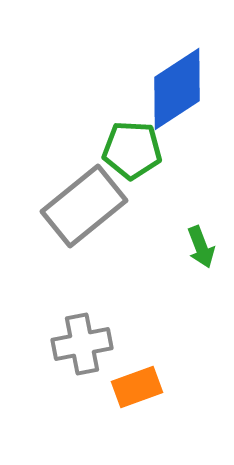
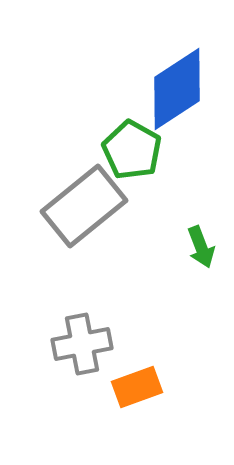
green pentagon: rotated 26 degrees clockwise
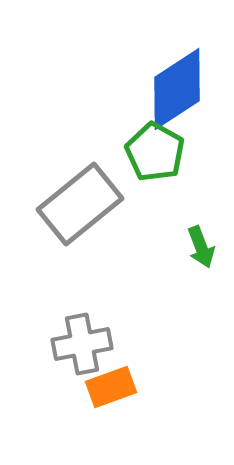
green pentagon: moved 23 px right, 2 px down
gray rectangle: moved 4 px left, 2 px up
orange rectangle: moved 26 px left
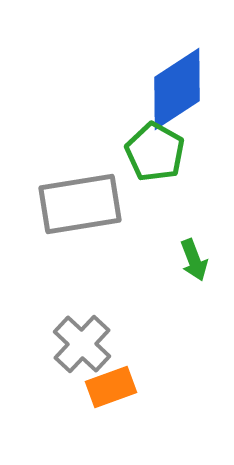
gray rectangle: rotated 30 degrees clockwise
green arrow: moved 7 px left, 13 px down
gray cross: rotated 36 degrees counterclockwise
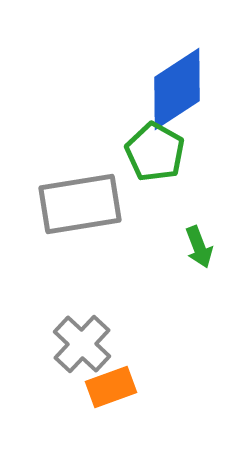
green arrow: moved 5 px right, 13 px up
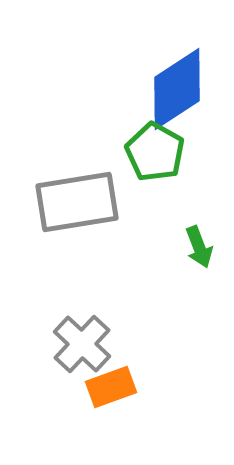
gray rectangle: moved 3 px left, 2 px up
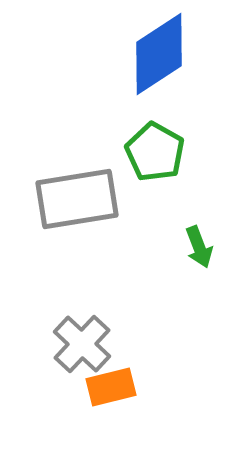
blue diamond: moved 18 px left, 35 px up
gray rectangle: moved 3 px up
orange rectangle: rotated 6 degrees clockwise
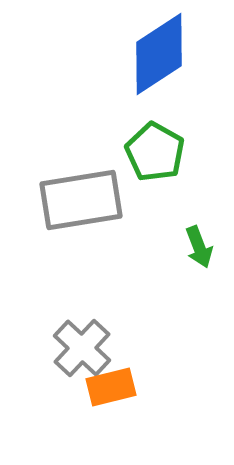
gray rectangle: moved 4 px right, 1 px down
gray cross: moved 4 px down
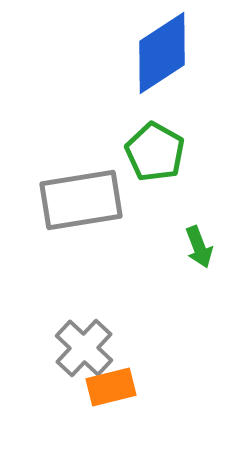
blue diamond: moved 3 px right, 1 px up
gray cross: moved 2 px right
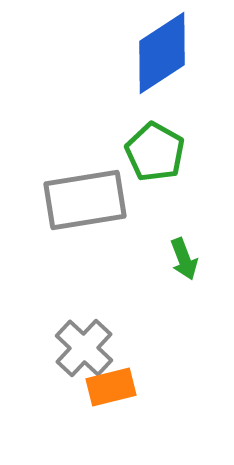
gray rectangle: moved 4 px right
green arrow: moved 15 px left, 12 px down
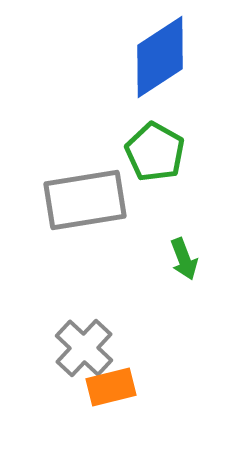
blue diamond: moved 2 px left, 4 px down
